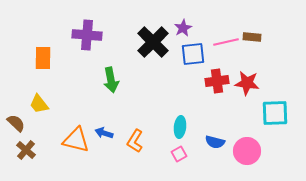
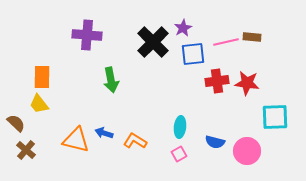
orange rectangle: moved 1 px left, 19 px down
cyan square: moved 4 px down
orange L-shape: rotated 90 degrees clockwise
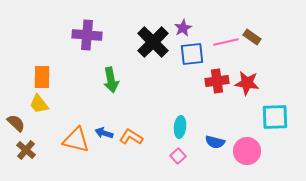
brown rectangle: rotated 30 degrees clockwise
blue square: moved 1 px left
orange L-shape: moved 4 px left, 4 px up
pink square: moved 1 px left, 2 px down; rotated 14 degrees counterclockwise
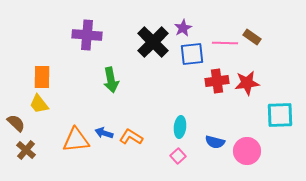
pink line: moved 1 px left, 1 px down; rotated 15 degrees clockwise
red star: rotated 15 degrees counterclockwise
cyan square: moved 5 px right, 2 px up
orange triangle: rotated 20 degrees counterclockwise
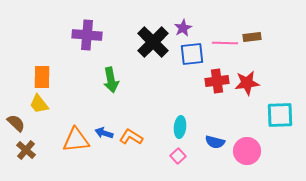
brown rectangle: rotated 42 degrees counterclockwise
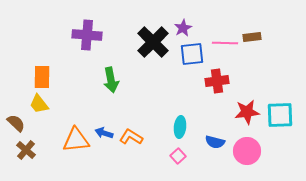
red star: moved 29 px down
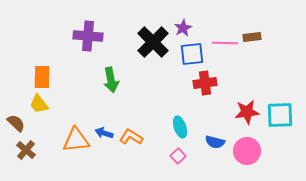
purple cross: moved 1 px right, 1 px down
red cross: moved 12 px left, 2 px down
cyan ellipse: rotated 25 degrees counterclockwise
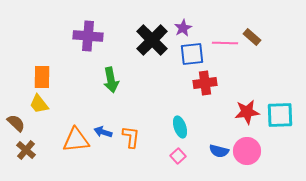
brown rectangle: rotated 48 degrees clockwise
black cross: moved 1 px left, 2 px up
blue arrow: moved 1 px left, 1 px up
orange L-shape: rotated 65 degrees clockwise
blue semicircle: moved 4 px right, 9 px down
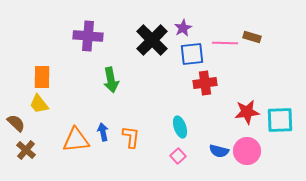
brown rectangle: rotated 24 degrees counterclockwise
cyan square: moved 5 px down
blue arrow: rotated 60 degrees clockwise
